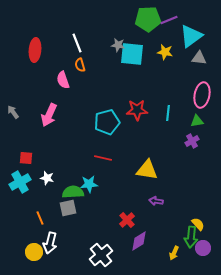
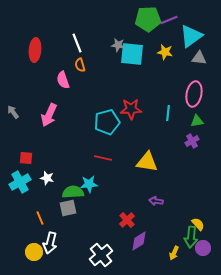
pink ellipse: moved 8 px left, 1 px up
red star: moved 6 px left, 1 px up
yellow triangle: moved 8 px up
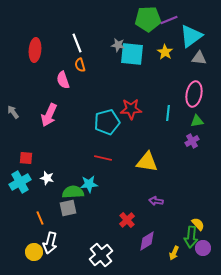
yellow star: rotated 21 degrees clockwise
purple diamond: moved 8 px right
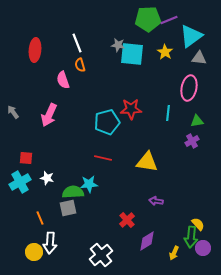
pink ellipse: moved 5 px left, 6 px up
white arrow: rotated 10 degrees counterclockwise
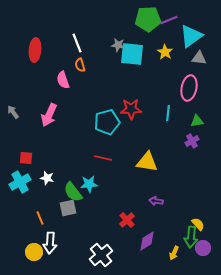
green semicircle: rotated 125 degrees counterclockwise
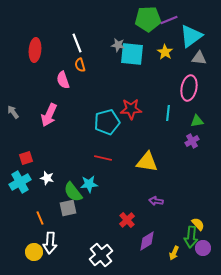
red square: rotated 24 degrees counterclockwise
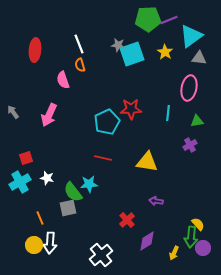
white line: moved 2 px right, 1 px down
cyan square: rotated 25 degrees counterclockwise
cyan pentagon: rotated 10 degrees counterclockwise
purple cross: moved 2 px left, 4 px down
yellow circle: moved 7 px up
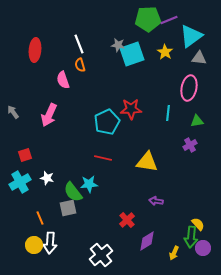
red square: moved 1 px left, 3 px up
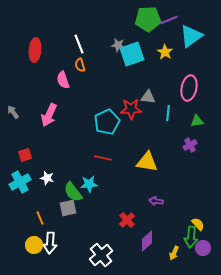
gray triangle: moved 51 px left, 39 px down
purple diamond: rotated 10 degrees counterclockwise
